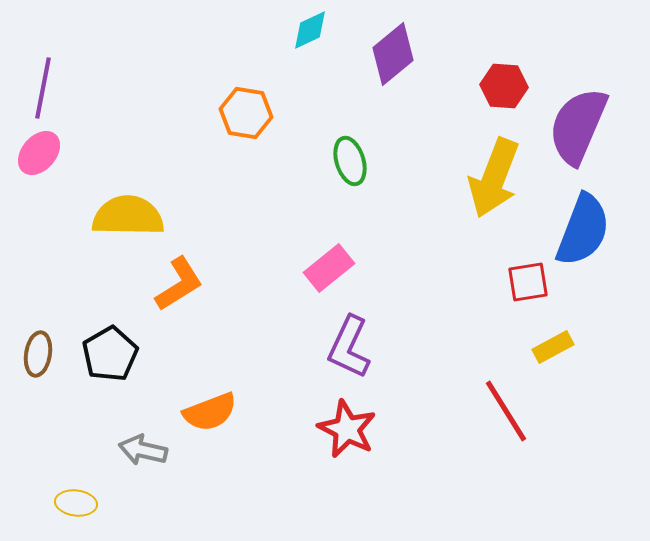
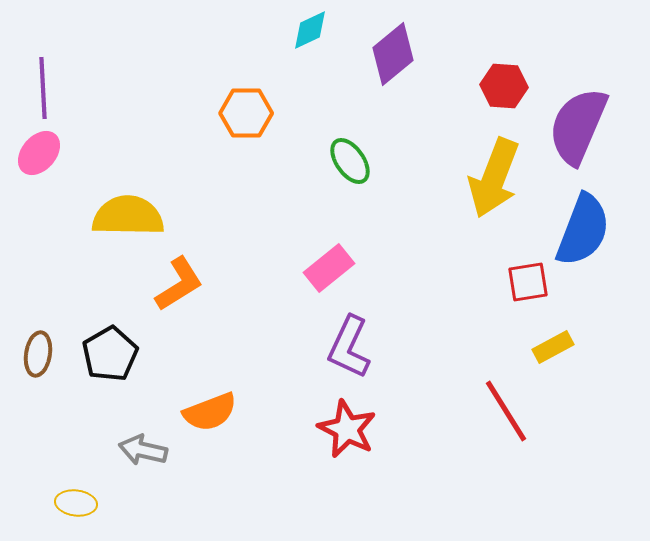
purple line: rotated 14 degrees counterclockwise
orange hexagon: rotated 9 degrees counterclockwise
green ellipse: rotated 18 degrees counterclockwise
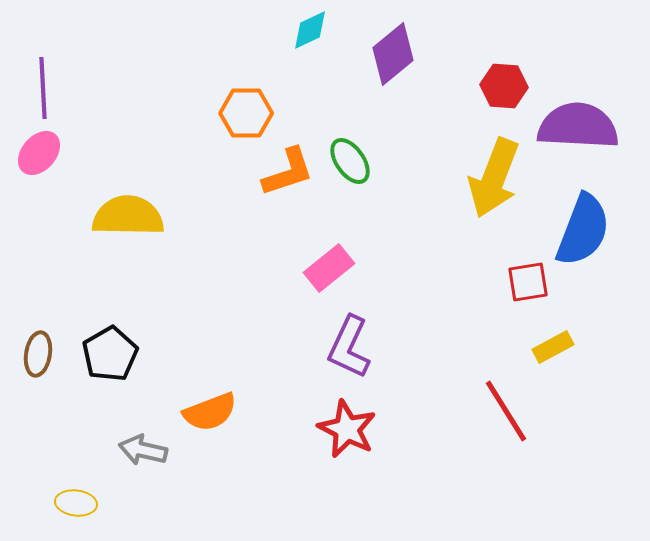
purple semicircle: rotated 70 degrees clockwise
orange L-shape: moved 109 px right, 112 px up; rotated 14 degrees clockwise
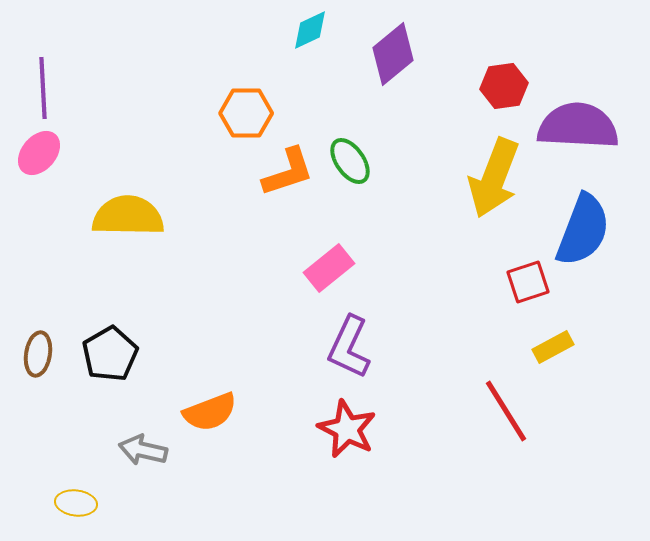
red hexagon: rotated 12 degrees counterclockwise
red square: rotated 9 degrees counterclockwise
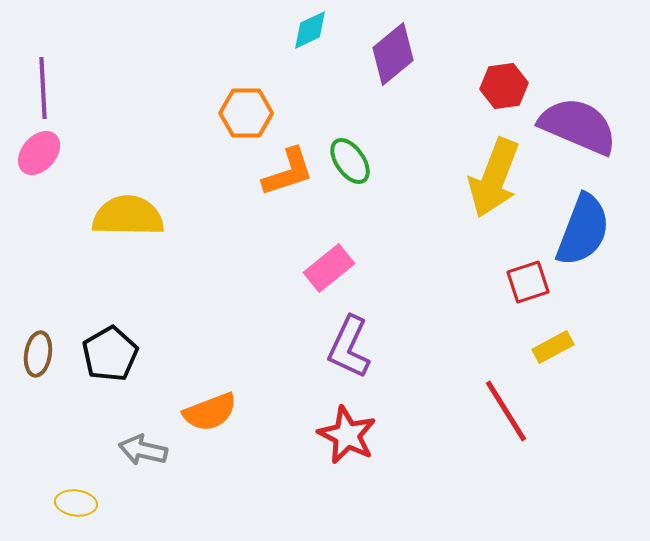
purple semicircle: rotated 20 degrees clockwise
red star: moved 6 px down
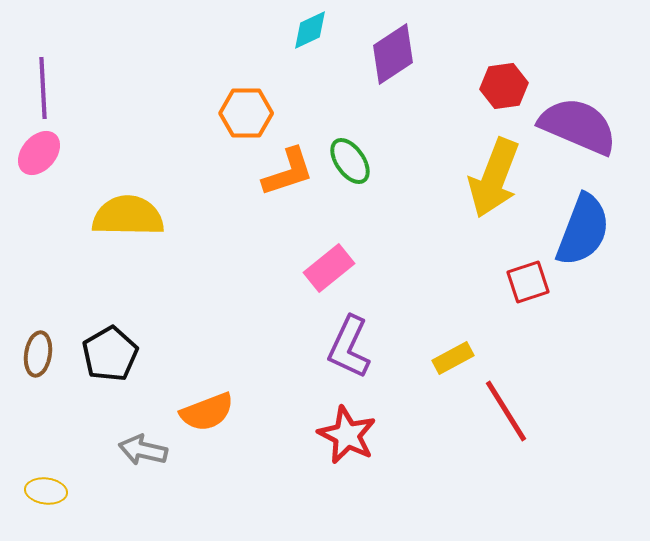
purple diamond: rotated 6 degrees clockwise
yellow rectangle: moved 100 px left, 11 px down
orange semicircle: moved 3 px left
yellow ellipse: moved 30 px left, 12 px up
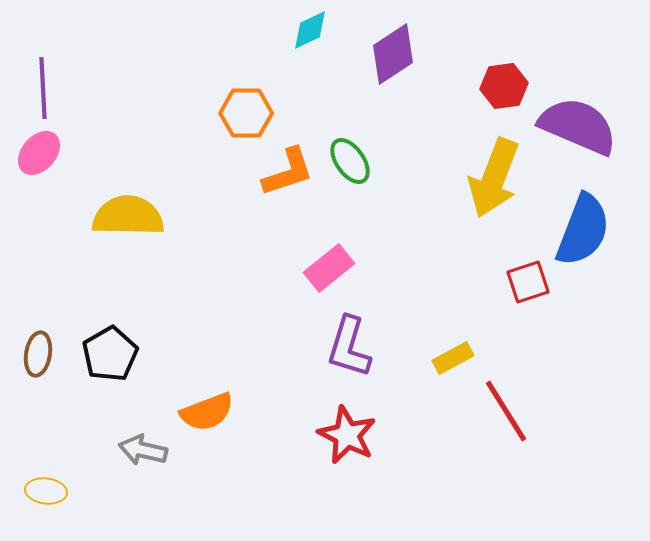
purple L-shape: rotated 8 degrees counterclockwise
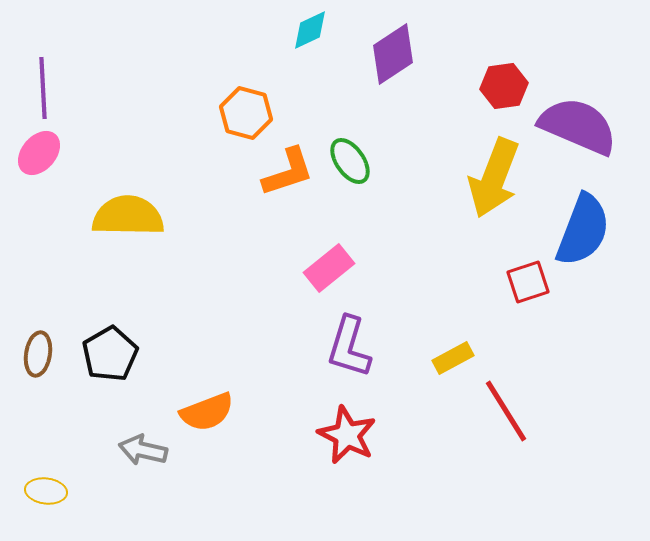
orange hexagon: rotated 15 degrees clockwise
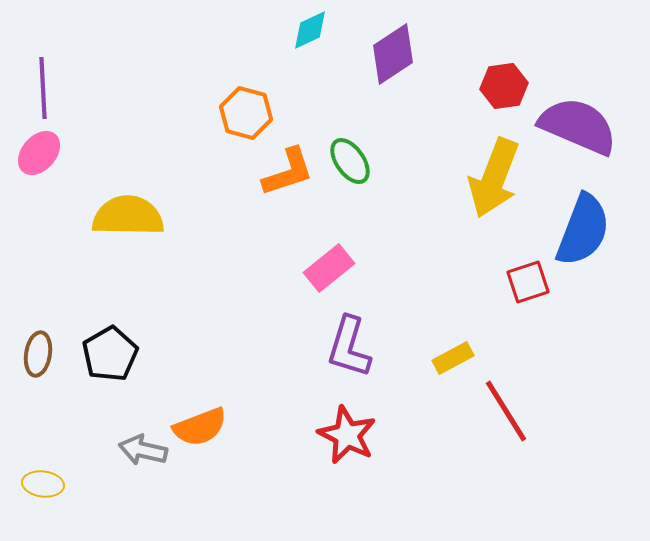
orange semicircle: moved 7 px left, 15 px down
yellow ellipse: moved 3 px left, 7 px up
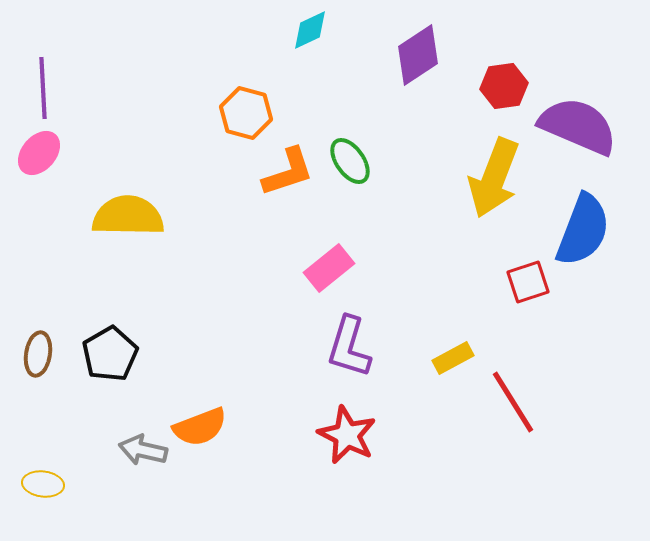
purple diamond: moved 25 px right, 1 px down
red line: moved 7 px right, 9 px up
